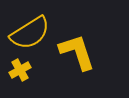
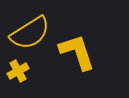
yellow cross: moved 2 px left, 1 px down
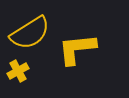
yellow L-shape: moved 3 px up; rotated 78 degrees counterclockwise
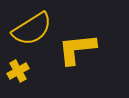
yellow semicircle: moved 2 px right, 4 px up
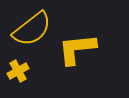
yellow semicircle: rotated 6 degrees counterclockwise
